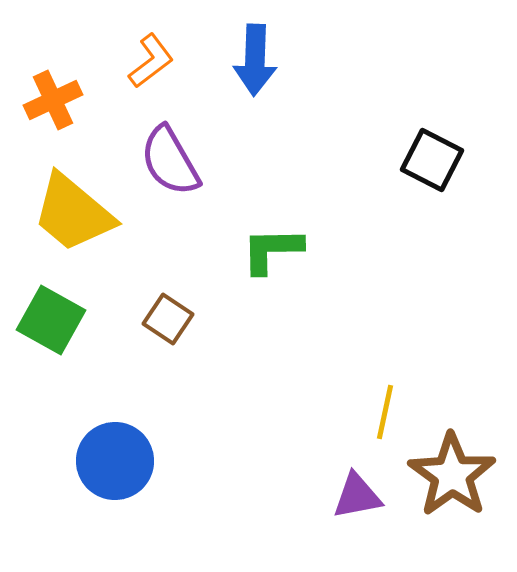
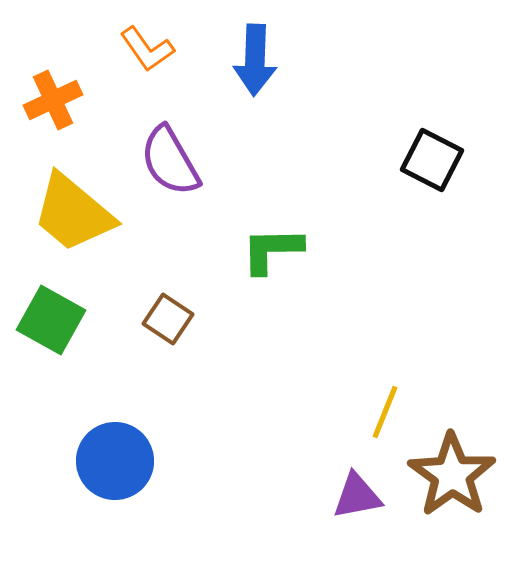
orange L-shape: moved 4 px left, 12 px up; rotated 92 degrees clockwise
yellow line: rotated 10 degrees clockwise
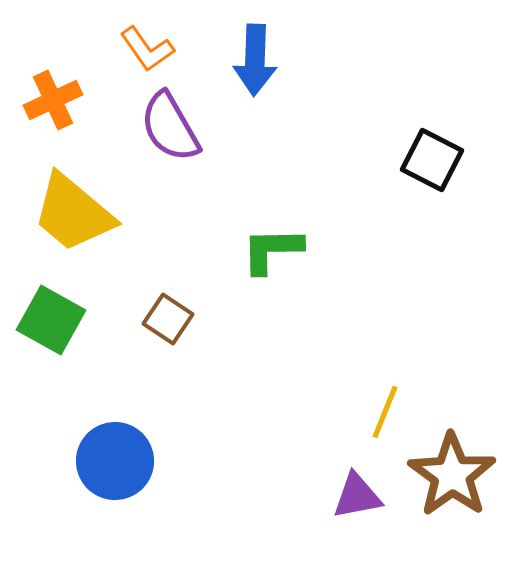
purple semicircle: moved 34 px up
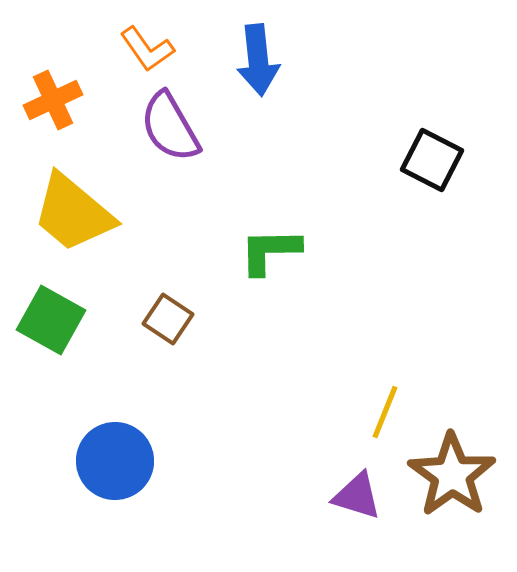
blue arrow: moved 3 px right; rotated 8 degrees counterclockwise
green L-shape: moved 2 px left, 1 px down
purple triangle: rotated 28 degrees clockwise
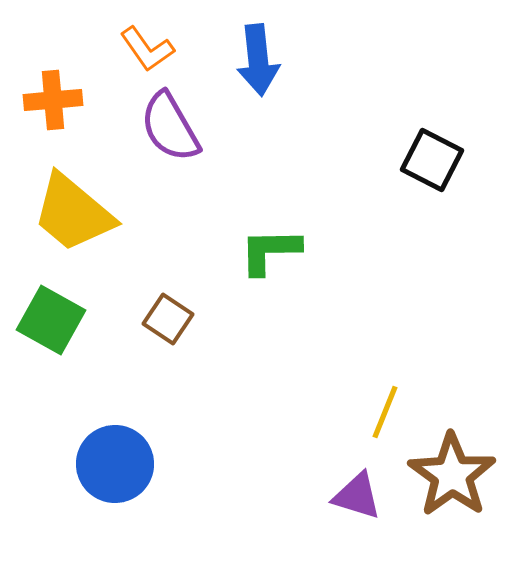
orange cross: rotated 20 degrees clockwise
blue circle: moved 3 px down
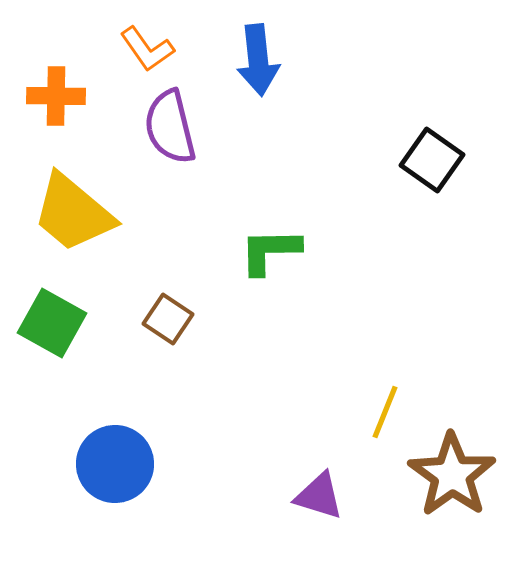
orange cross: moved 3 px right, 4 px up; rotated 6 degrees clockwise
purple semicircle: rotated 16 degrees clockwise
black square: rotated 8 degrees clockwise
green square: moved 1 px right, 3 px down
purple triangle: moved 38 px left
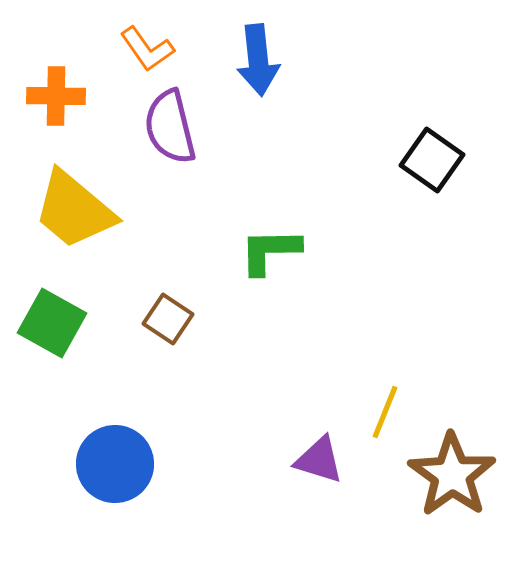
yellow trapezoid: moved 1 px right, 3 px up
purple triangle: moved 36 px up
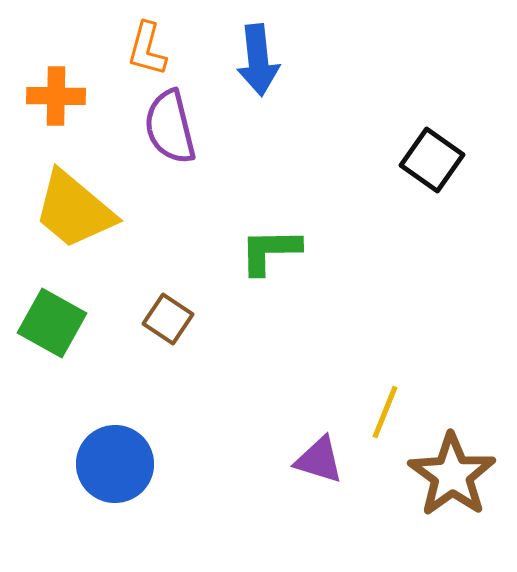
orange L-shape: rotated 50 degrees clockwise
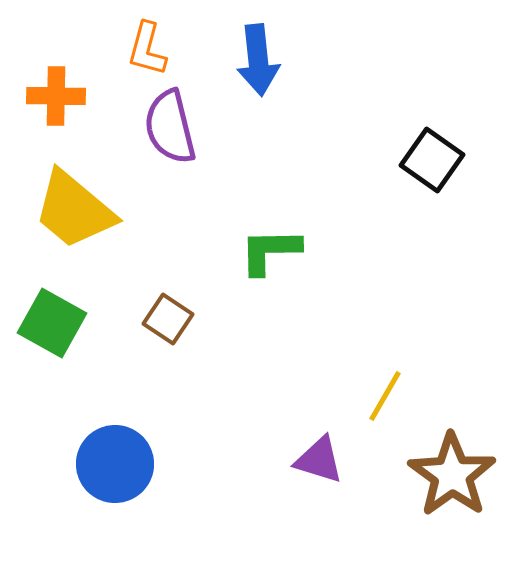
yellow line: moved 16 px up; rotated 8 degrees clockwise
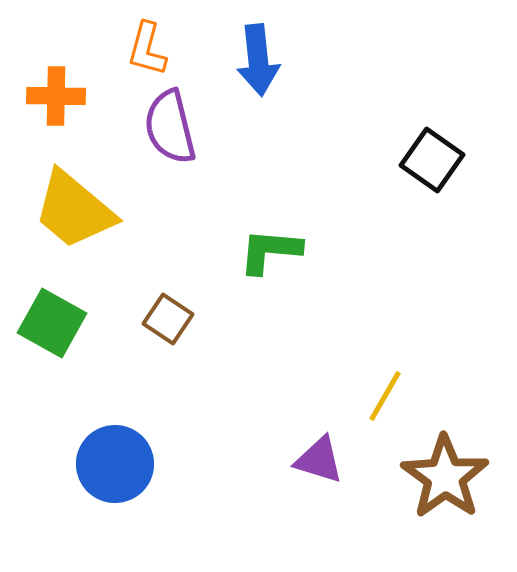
green L-shape: rotated 6 degrees clockwise
brown star: moved 7 px left, 2 px down
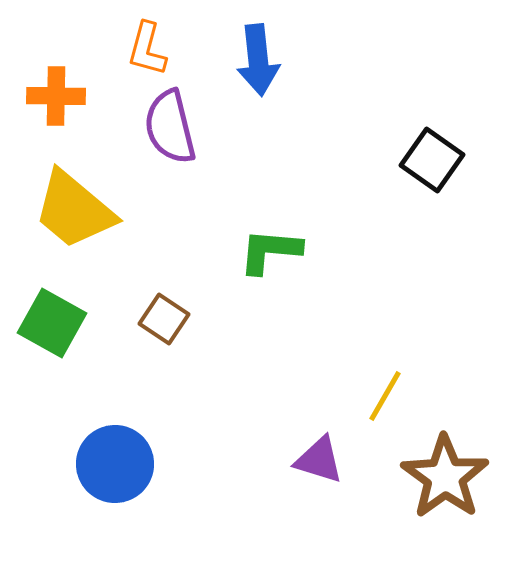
brown square: moved 4 px left
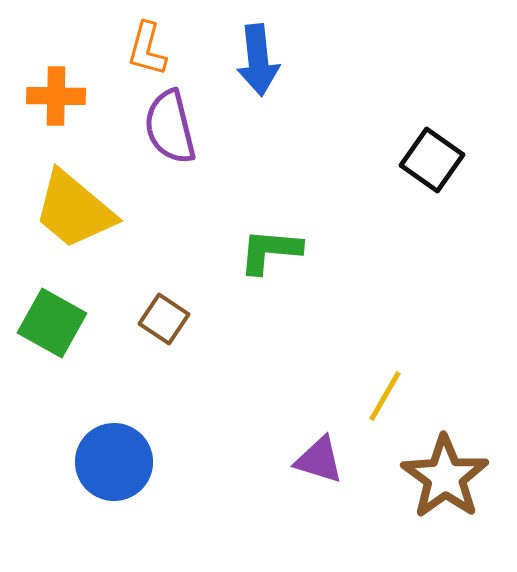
blue circle: moved 1 px left, 2 px up
